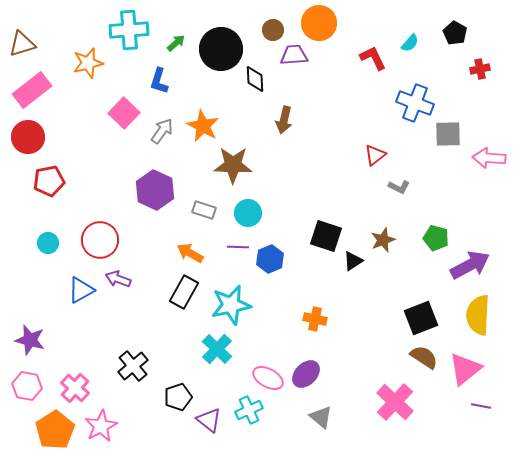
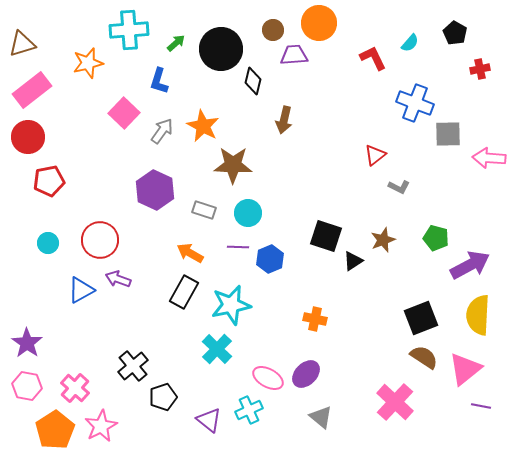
black diamond at (255, 79): moved 2 px left, 2 px down; rotated 16 degrees clockwise
purple star at (30, 340): moved 3 px left, 3 px down; rotated 20 degrees clockwise
black pentagon at (178, 397): moved 15 px left
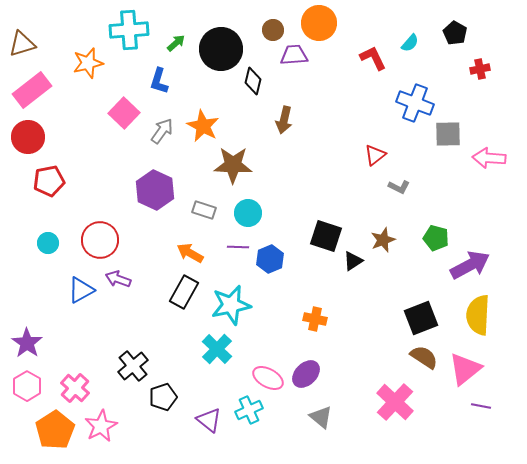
pink hexagon at (27, 386): rotated 20 degrees clockwise
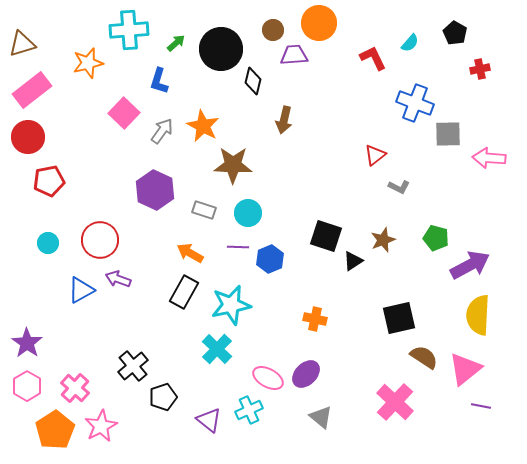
black square at (421, 318): moved 22 px left; rotated 8 degrees clockwise
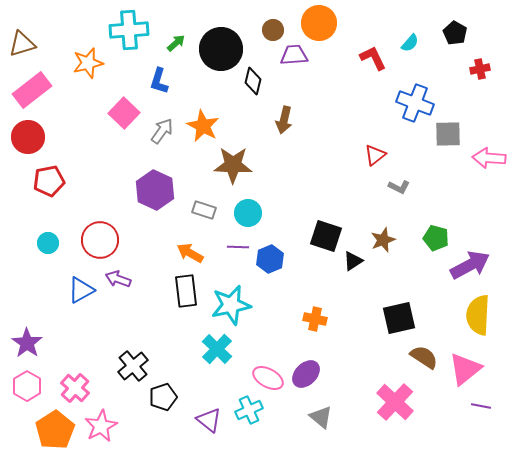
black rectangle at (184, 292): moved 2 px right, 1 px up; rotated 36 degrees counterclockwise
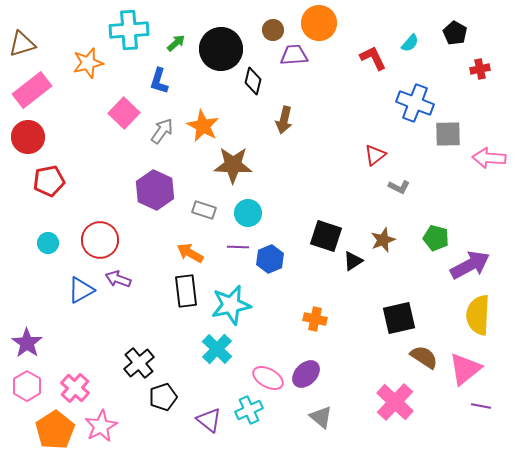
black cross at (133, 366): moved 6 px right, 3 px up
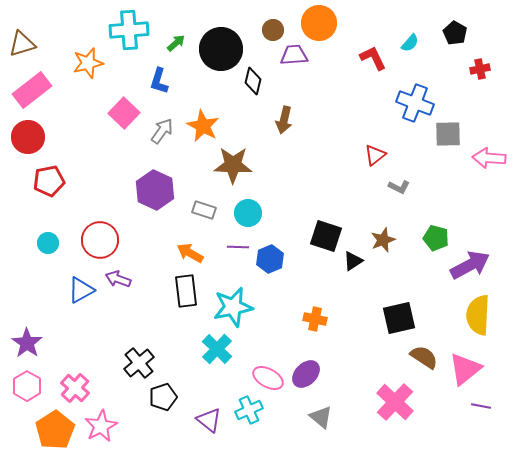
cyan star at (231, 305): moved 2 px right, 2 px down
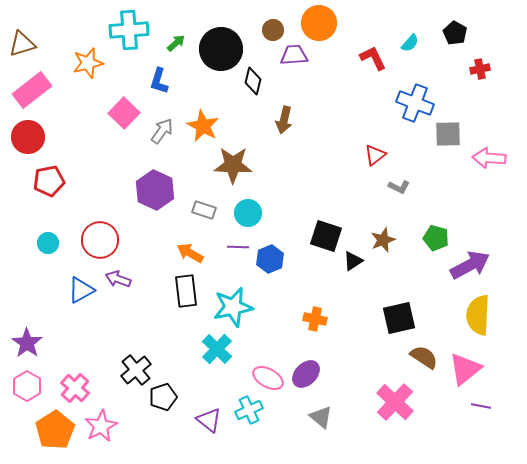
black cross at (139, 363): moved 3 px left, 7 px down
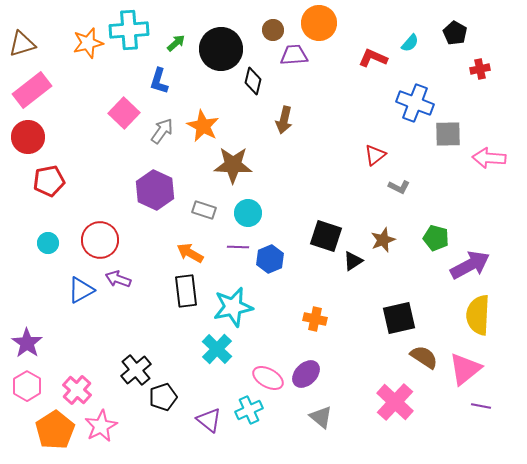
red L-shape at (373, 58): rotated 40 degrees counterclockwise
orange star at (88, 63): moved 20 px up
pink cross at (75, 388): moved 2 px right, 2 px down
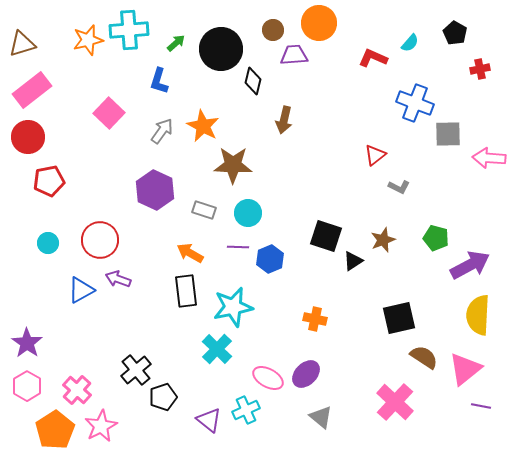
orange star at (88, 43): moved 3 px up
pink square at (124, 113): moved 15 px left
cyan cross at (249, 410): moved 3 px left
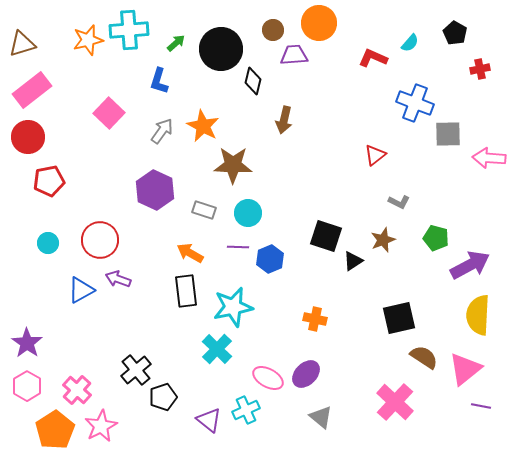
gray L-shape at (399, 187): moved 15 px down
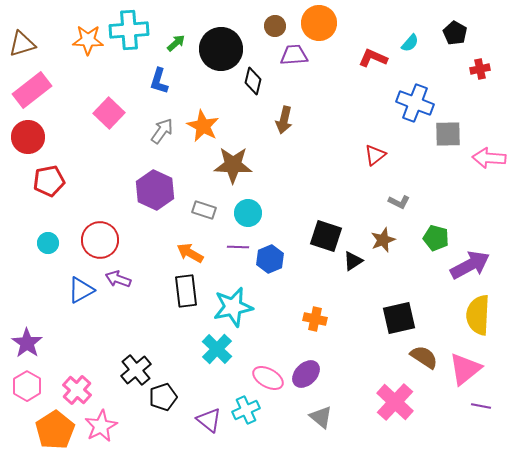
brown circle at (273, 30): moved 2 px right, 4 px up
orange star at (88, 40): rotated 16 degrees clockwise
